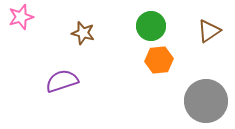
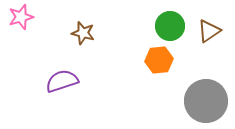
green circle: moved 19 px right
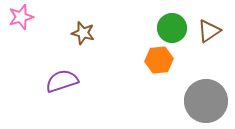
green circle: moved 2 px right, 2 px down
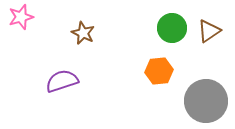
brown star: rotated 10 degrees clockwise
orange hexagon: moved 11 px down
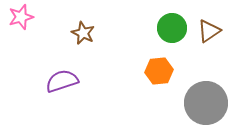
gray circle: moved 2 px down
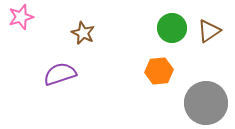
purple semicircle: moved 2 px left, 7 px up
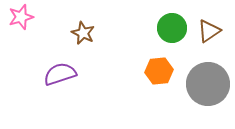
gray circle: moved 2 px right, 19 px up
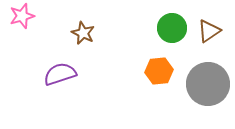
pink star: moved 1 px right, 1 px up
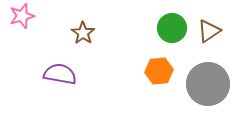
brown star: rotated 10 degrees clockwise
purple semicircle: rotated 28 degrees clockwise
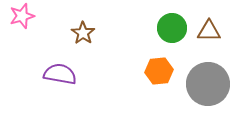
brown triangle: rotated 35 degrees clockwise
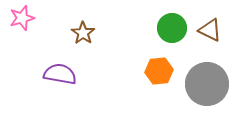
pink star: moved 2 px down
brown triangle: moved 1 px right, 1 px up; rotated 25 degrees clockwise
gray circle: moved 1 px left
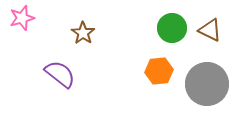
purple semicircle: rotated 28 degrees clockwise
